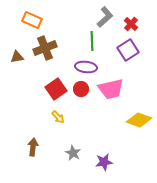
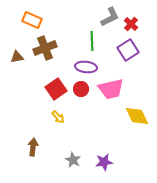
gray L-shape: moved 5 px right; rotated 15 degrees clockwise
yellow diamond: moved 2 px left, 4 px up; rotated 45 degrees clockwise
gray star: moved 7 px down
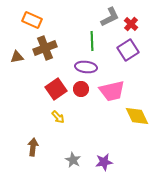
pink trapezoid: moved 1 px right, 2 px down
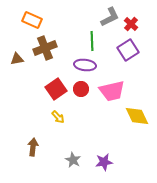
brown triangle: moved 2 px down
purple ellipse: moved 1 px left, 2 px up
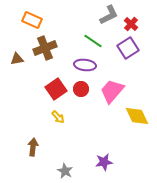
gray L-shape: moved 1 px left, 2 px up
green line: moved 1 px right; rotated 54 degrees counterclockwise
purple square: moved 2 px up
pink trapezoid: rotated 144 degrees clockwise
gray star: moved 8 px left, 11 px down
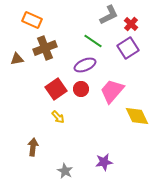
purple ellipse: rotated 30 degrees counterclockwise
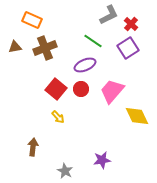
brown triangle: moved 2 px left, 12 px up
red square: rotated 15 degrees counterclockwise
purple star: moved 2 px left, 2 px up
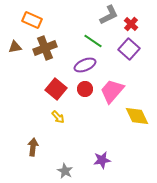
purple square: moved 1 px right, 1 px down; rotated 15 degrees counterclockwise
red circle: moved 4 px right
